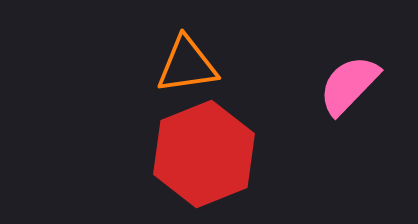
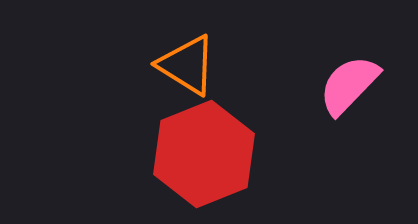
orange triangle: rotated 40 degrees clockwise
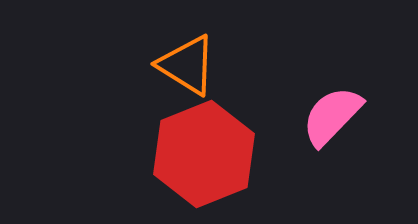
pink semicircle: moved 17 px left, 31 px down
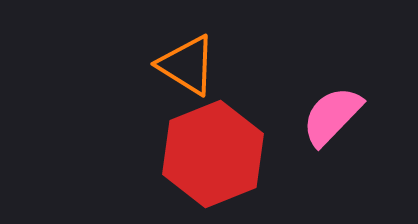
red hexagon: moved 9 px right
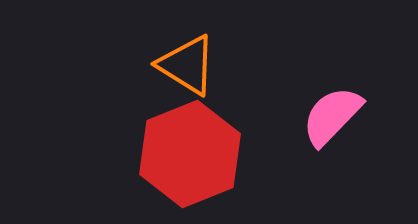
red hexagon: moved 23 px left
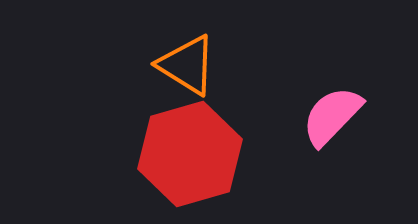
red hexagon: rotated 6 degrees clockwise
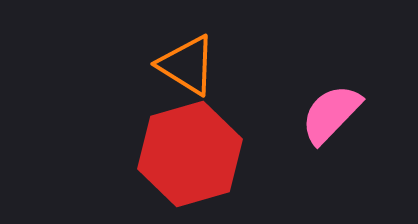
pink semicircle: moved 1 px left, 2 px up
